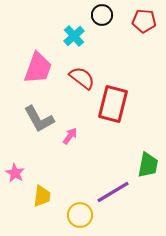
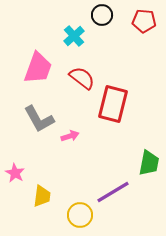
pink arrow: rotated 36 degrees clockwise
green trapezoid: moved 1 px right, 2 px up
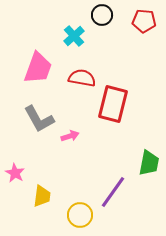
red semicircle: rotated 28 degrees counterclockwise
purple line: rotated 24 degrees counterclockwise
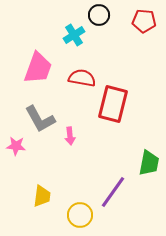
black circle: moved 3 px left
cyan cross: moved 1 px up; rotated 10 degrees clockwise
gray L-shape: moved 1 px right
pink arrow: rotated 102 degrees clockwise
pink star: moved 1 px right, 27 px up; rotated 24 degrees counterclockwise
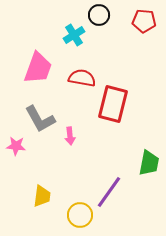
purple line: moved 4 px left
